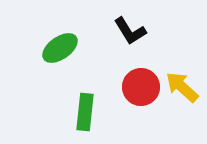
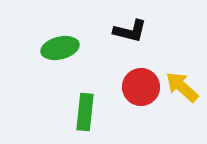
black L-shape: rotated 44 degrees counterclockwise
green ellipse: rotated 21 degrees clockwise
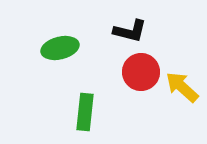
red circle: moved 15 px up
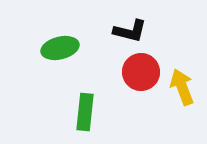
yellow arrow: rotated 27 degrees clockwise
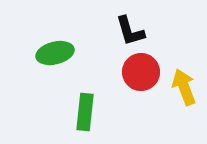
black L-shape: rotated 60 degrees clockwise
green ellipse: moved 5 px left, 5 px down
yellow arrow: moved 2 px right
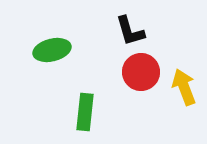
green ellipse: moved 3 px left, 3 px up
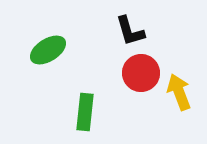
green ellipse: moved 4 px left; rotated 18 degrees counterclockwise
red circle: moved 1 px down
yellow arrow: moved 5 px left, 5 px down
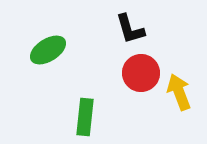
black L-shape: moved 2 px up
green rectangle: moved 5 px down
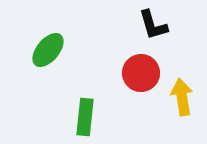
black L-shape: moved 23 px right, 4 px up
green ellipse: rotated 18 degrees counterclockwise
yellow arrow: moved 3 px right, 5 px down; rotated 12 degrees clockwise
